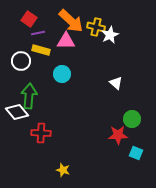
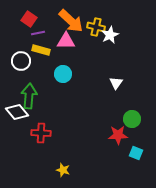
cyan circle: moved 1 px right
white triangle: rotated 24 degrees clockwise
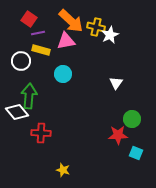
pink triangle: rotated 12 degrees counterclockwise
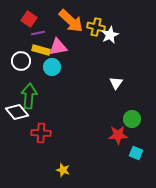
pink triangle: moved 8 px left, 6 px down
cyan circle: moved 11 px left, 7 px up
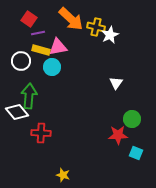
orange arrow: moved 2 px up
yellow star: moved 5 px down
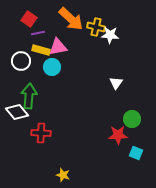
white star: rotated 30 degrees clockwise
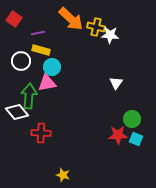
red square: moved 15 px left
pink triangle: moved 11 px left, 36 px down
cyan square: moved 14 px up
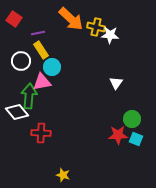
yellow rectangle: rotated 42 degrees clockwise
pink triangle: moved 5 px left, 1 px up
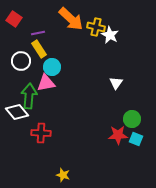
white star: rotated 24 degrees clockwise
yellow rectangle: moved 2 px left, 1 px up
pink triangle: moved 4 px right, 1 px down
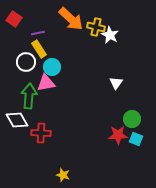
white circle: moved 5 px right, 1 px down
white diamond: moved 8 px down; rotated 10 degrees clockwise
